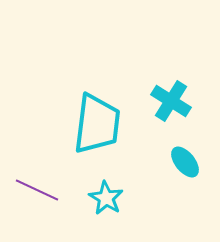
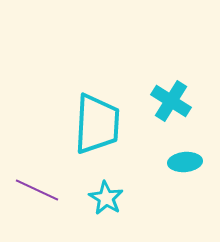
cyan trapezoid: rotated 4 degrees counterclockwise
cyan ellipse: rotated 56 degrees counterclockwise
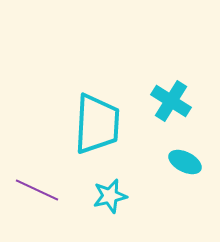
cyan ellipse: rotated 32 degrees clockwise
cyan star: moved 4 px right, 2 px up; rotated 28 degrees clockwise
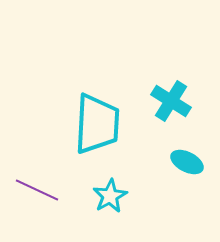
cyan ellipse: moved 2 px right
cyan star: rotated 16 degrees counterclockwise
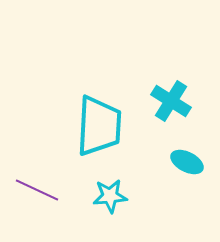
cyan trapezoid: moved 2 px right, 2 px down
cyan star: rotated 24 degrees clockwise
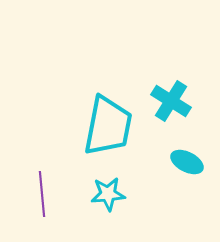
cyan trapezoid: moved 9 px right; rotated 8 degrees clockwise
purple line: moved 5 px right, 4 px down; rotated 60 degrees clockwise
cyan star: moved 2 px left, 2 px up
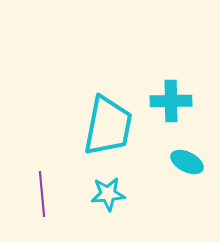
cyan cross: rotated 33 degrees counterclockwise
